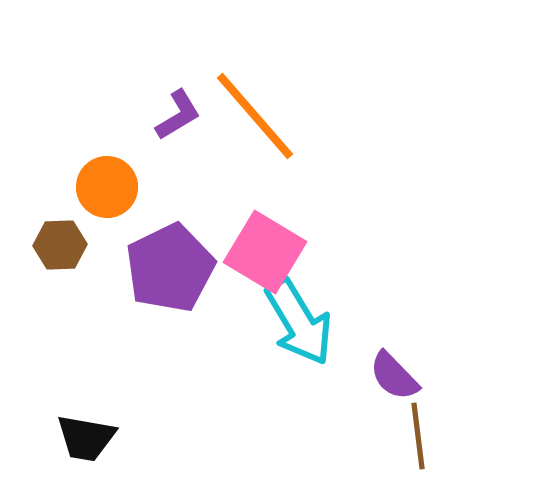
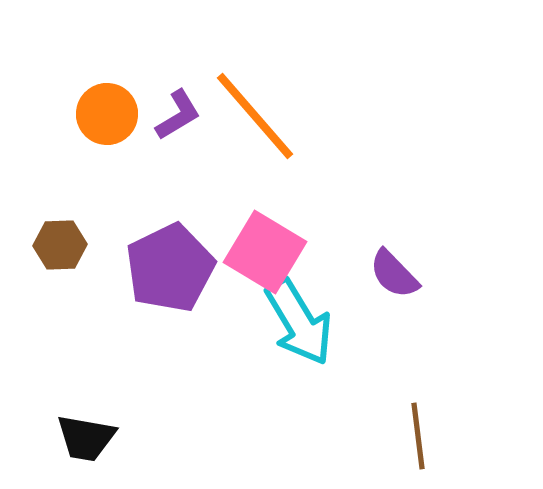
orange circle: moved 73 px up
purple semicircle: moved 102 px up
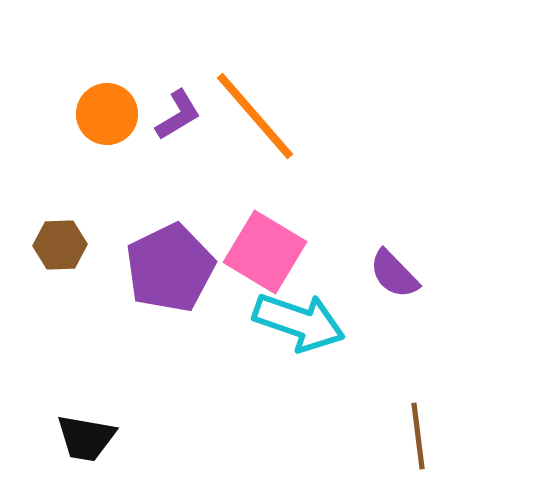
cyan arrow: rotated 40 degrees counterclockwise
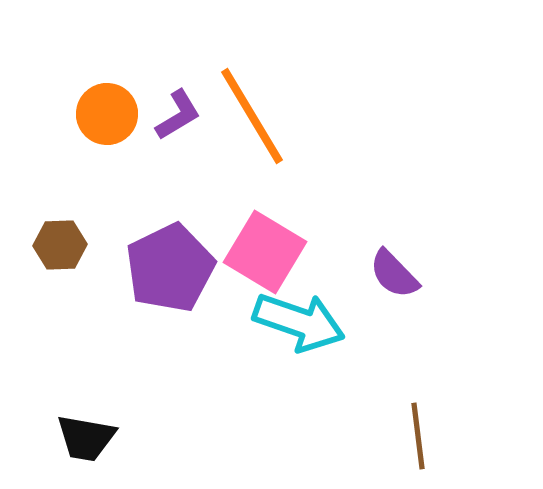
orange line: moved 3 px left; rotated 10 degrees clockwise
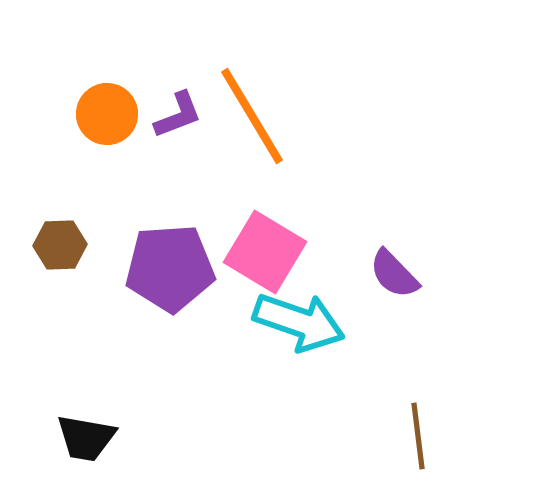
purple L-shape: rotated 10 degrees clockwise
purple pentagon: rotated 22 degrees clockwise
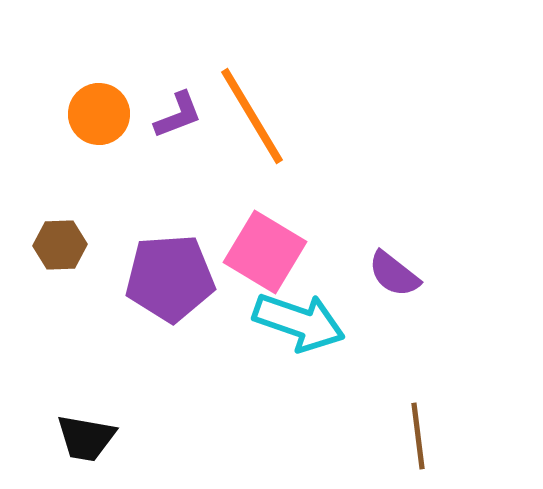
orange circle: moved 8 px left
purple pentagon: moved 10 px down
purple semicircle: rotated 8 degrees counterclockwise
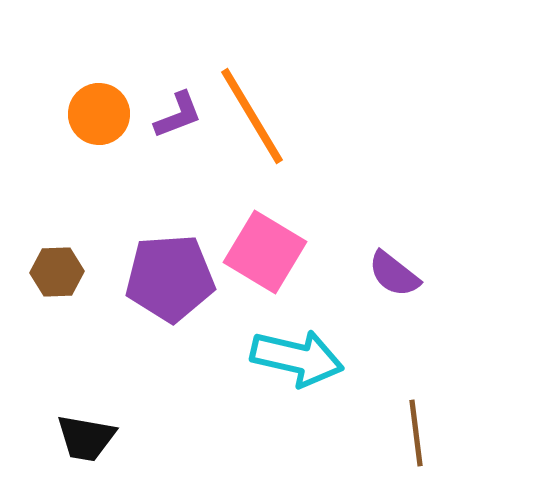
brown hexagon: moved 3 px left, 27 px down
cyan arrow: moved 2 px left, 36 px down; rotated 6 degrees counterclockwise
brown line: moved 2 px left, 3 px up
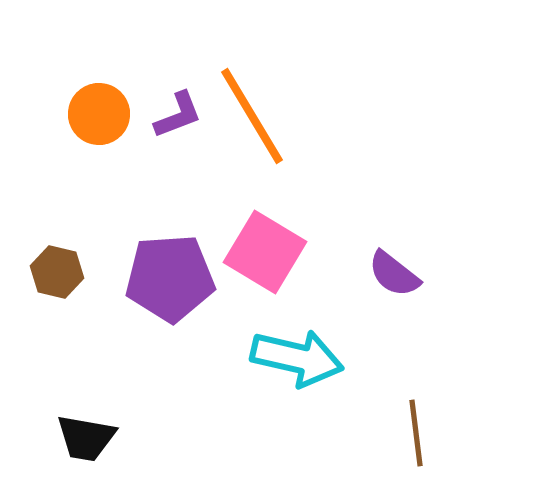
brown hexagon: rotated 15 degrees clockwise
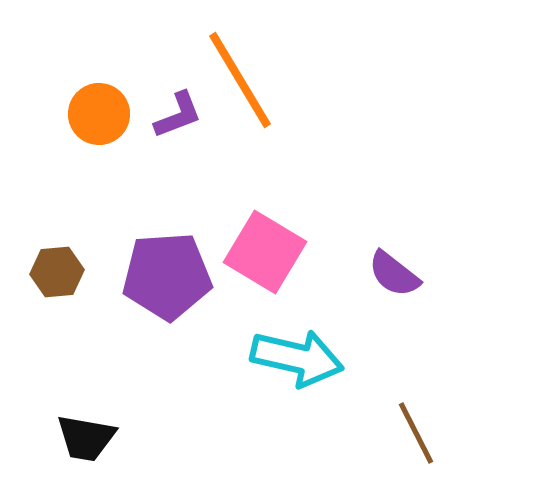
orange line: moved 12 px left, 36 px up
brown hexagon: rotated 18 degrees counterclockwise
purple pentagon: moved 3 px left, 2 px up
brown line: rotated 20 degrees counterclockwise
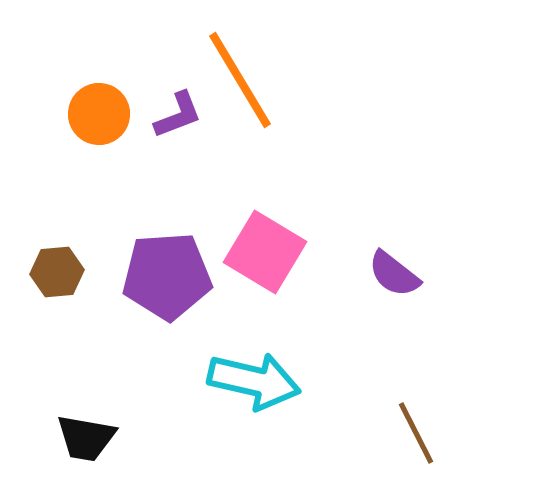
cyan arrow: moved 43 px left, 23 px down
